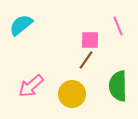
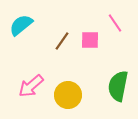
pink line: moved 3 px left, 3 px up; rotated 12 degrees counterclockwise
brown line: moved 24 px left, 19 px up
green semicircle: rotated 12 degrees clockwise
yellow circle: moved 4 px left, 1 px down
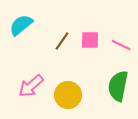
pink line: moved 6 px right, 22 px down; rotated 30 degrees counterclockwise
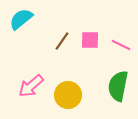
cyan semicircle: moved 6 px up
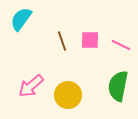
cyan semicircle: rotated 15 degrees counterclockwise
brown line: rotated 54 degrees counterclockwise
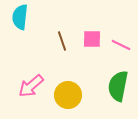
cyan semicircle: moved 1 px left, 2 px up; rotated 30 degrees counterclockwise
pink square: moved 2 px right, 1 px up
